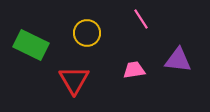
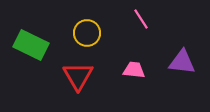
purple triangle: moved 4 px right, 2 px down
pink trapezoid: rotated 15 degrees clockwise
red triangle: moved 4 px right, 4 px up
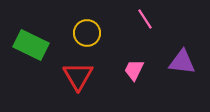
pink line: moved 4 px right
pink trapezoid: rotated 70 degrees counterclockwise
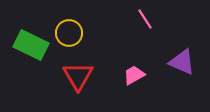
yellow circle: moved 18 px left
purple triangle: rotated 16 degrees clockwise
pink trapezoid: moved 5 px down; rotated 35 degrees clockwise
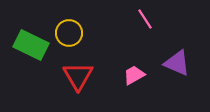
purple triangle: moved 5 px left, 1 px down
